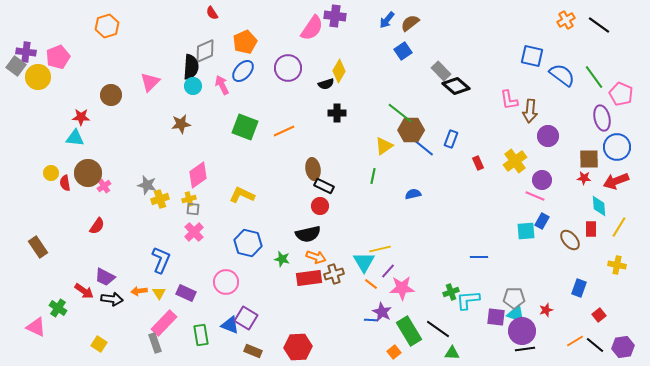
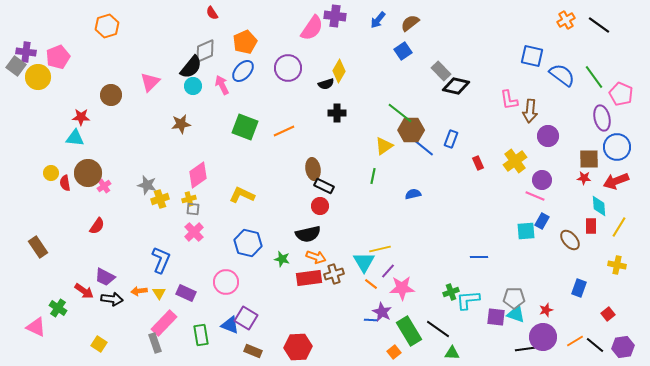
blue arrow at (387, 20): moved 9 px left
black semicircle at (191, 67): rotated 35 degrees clockwise
black diamond at (456, 86): rotated 28 degrees counterclockwise
red rectangle at (591, 229): moved 3 px up
red square at (599, 315): moved 9 px right, 1 px up
purple circle at (522, 331): moved 21 px right, 6 px down
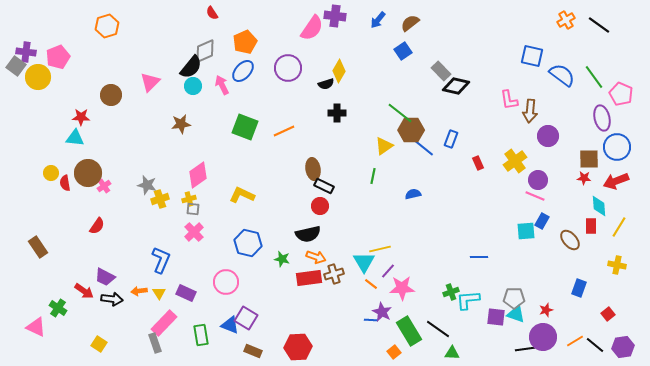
purple circle at (542, 180): moved 4 px left
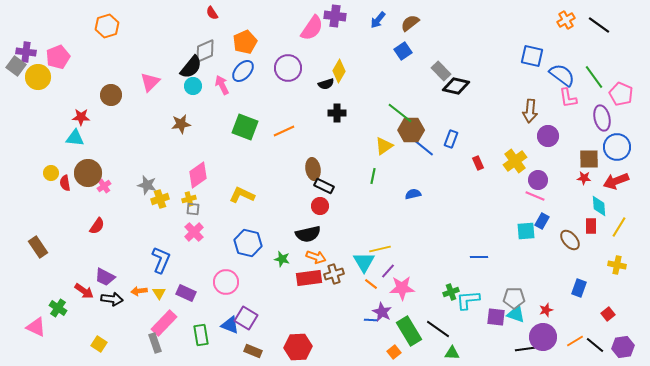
pink L-shape at (509, 100): moved 59 px right, 2 px up
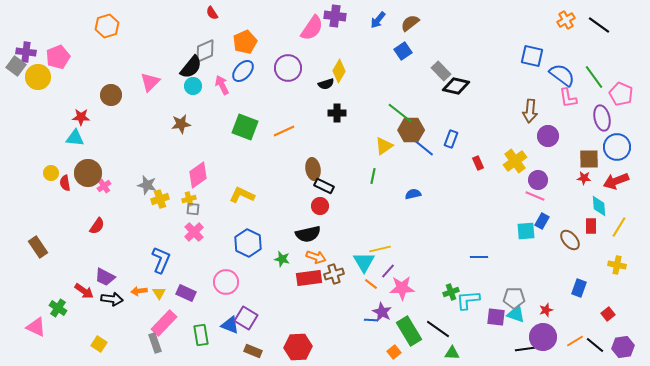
blue hexagon at (248, 243): rotated 12 degrees clockwise
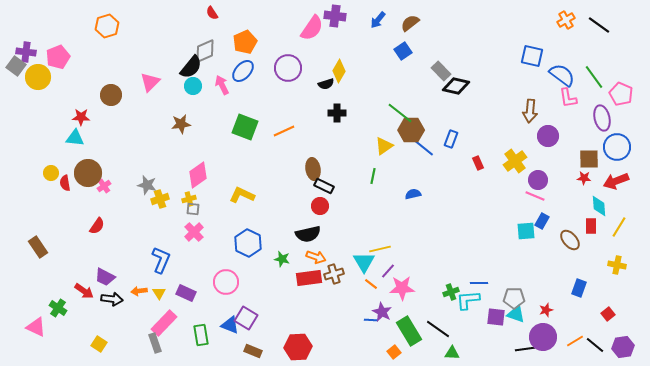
blue line at (479, 257): moved 26 px down
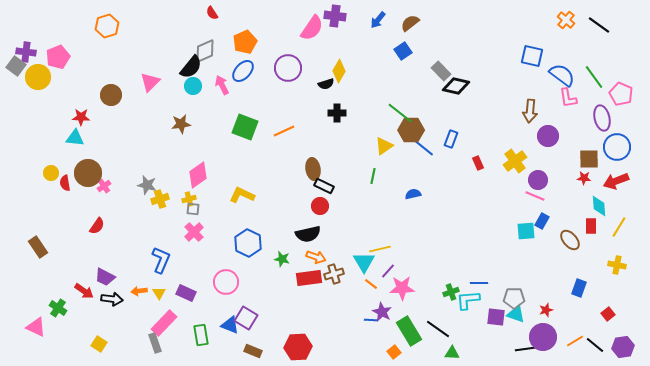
orange cross at (566, 20): rotated 18 degrees counterclockwise
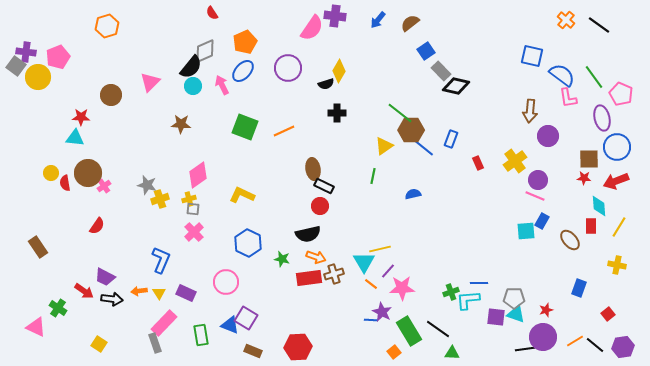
blue square at (403, 51): moved 23 px right
brown star at (181, 124): rotated 12 degrees clockwise
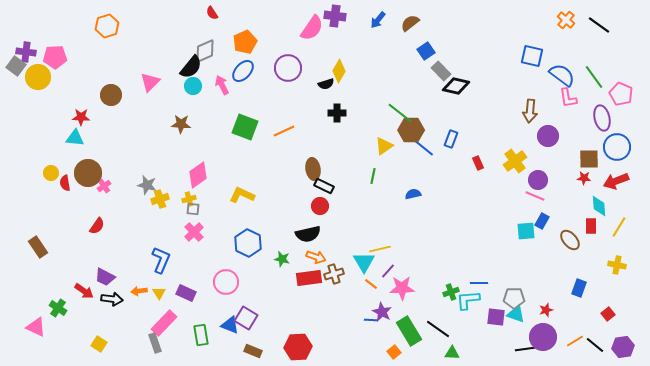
pink pentagon at (58, 57): moved 3 px left; rotated 20 degrees clockwise
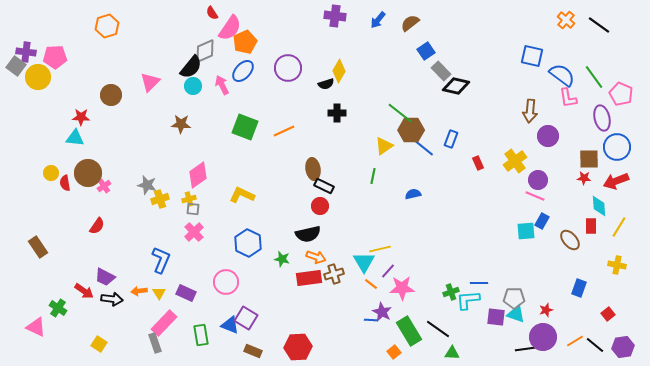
pink semicircle at (312, 28): moved 82 px left
